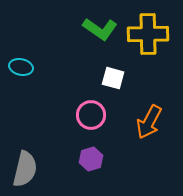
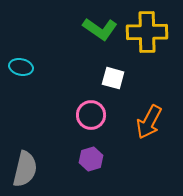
yellow cross: moved 1 px left, 2 px up
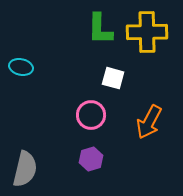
green L-shape: rotated 56 degrees clockwise
